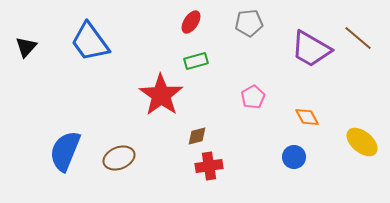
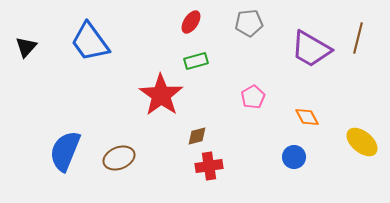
brown line: rotated 64 degrees clockwise
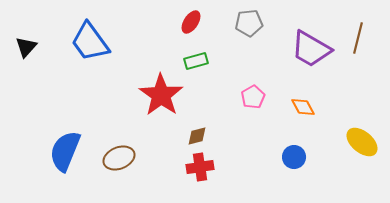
orange diamond: moved 4 px left, 10 px up
red cross: moved 9 px left, 1 px down
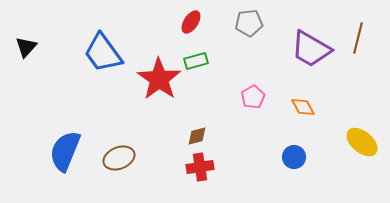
blue trapezoid: moved 13 px right, 11 px down
red star: moved 2 px left, 16 px up
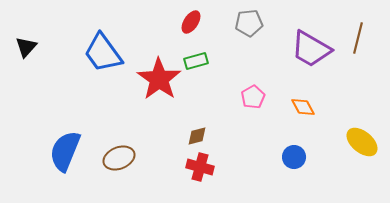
red cross: rotated 24 degrees clockwise
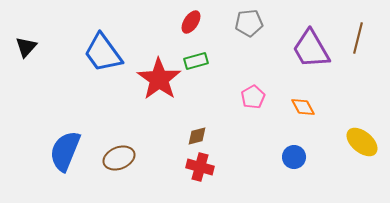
purple trapezoid: rotated 30 degrees clockwise
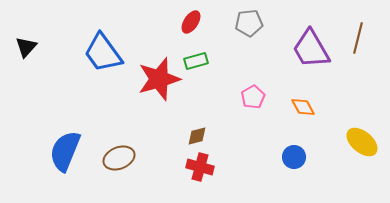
red star: rotated 21 degrees clockwise
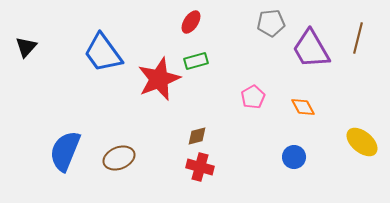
gray pentagon: moved 22 px right
red star: rotated 6 degrees counterclockwise
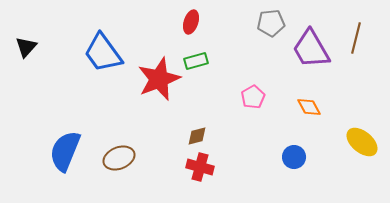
red ellipse: rotated 15 degrees counterclockwise
brown line: moved 2 px left
orange diamond: moved 6 px right
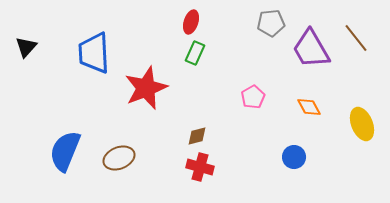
brown line: rotated 52 degrees counterclockwise
blue trapezoid: moved 9 px left; rotated 33 degrees clockwise
green rectangle: moved 1 px left, 8 px up; rotated 50 degrees counterclockwise
red star: moved 13 px left, 9 px down
yellow ellipse: moved 18 px up; rotated 28 degrees clockwise
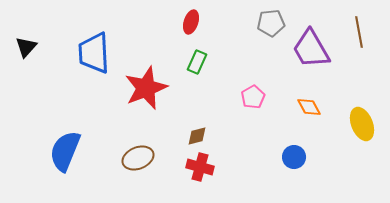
brown line: moved 3 px right, 6 px up; rotated 28 degrees clockwise
green rectangle: moved 2 px right, 9 px down
brown ellipse: moved 19 px right
